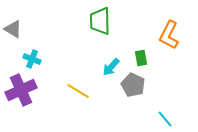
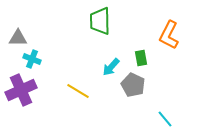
gray triangle: moved 5 px right, 9 px down; rotated 30 degrees counterclockwise
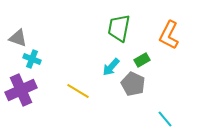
green trapezoid: moved 19 px right, 7 px down; rotated 12 degrees clockwise
gray triangle: rotated 18 degrees clockwise
green rectangle: moved 1 px right, 2 px down; rotated 70 degrees clockwise
gray pentagon: moved 1 px up
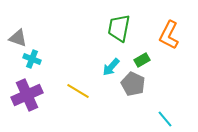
purple cross: moved 6 px right, 5 px down
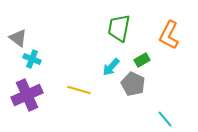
gray triangle: rotated 18 degrees clockwise
yellow line: moved 1 px right, 1 px up; rotated 15 degrees counterclockwise
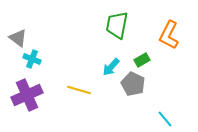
green trapezoid: moved 2 px left, 3 px up
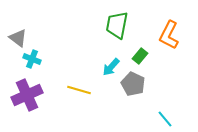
green rectangle: moved 2 px left, 4 px up; rotated 21 degrees counterclockwise
